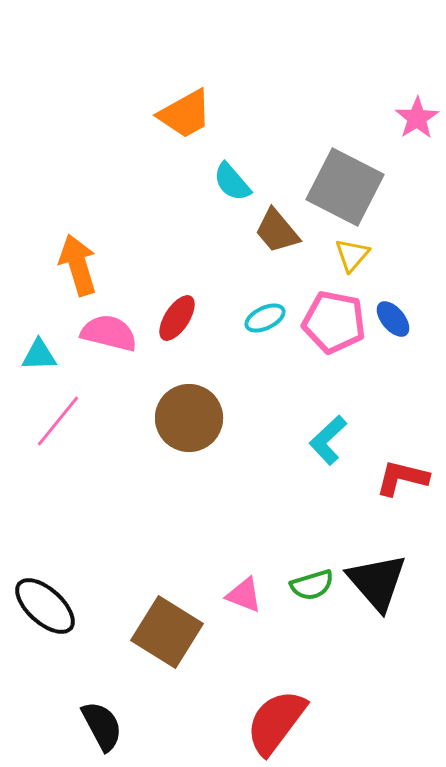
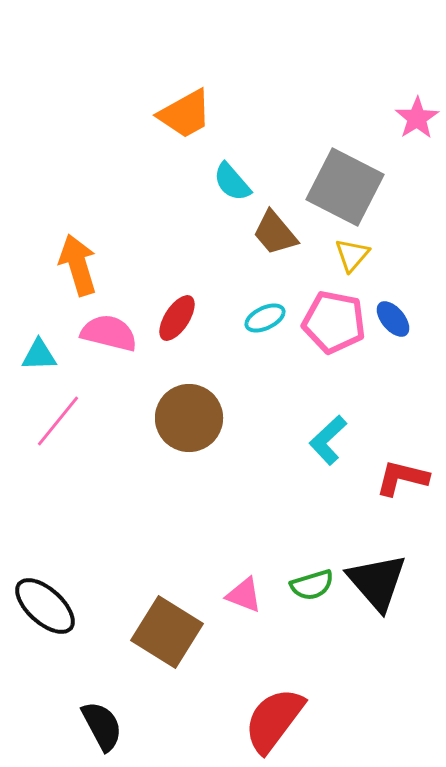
brown trapezoid: moved 2 px left, 2 px down
red semicircle: moved 2 px left, 2 px up
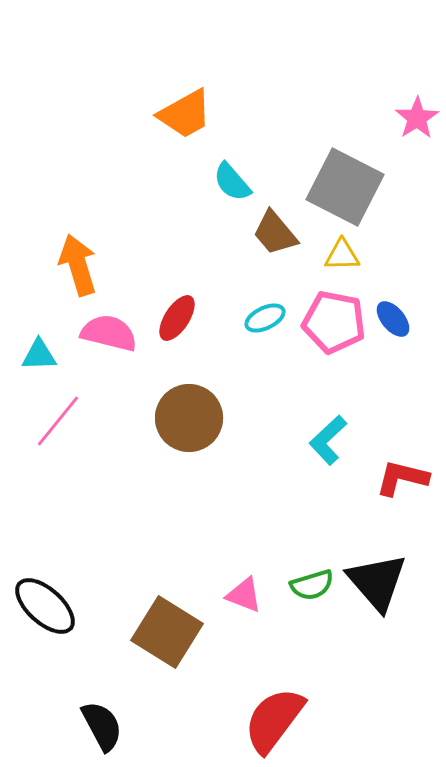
yellow triangle: moved 10 px left; rotated 48 degrees clockwise
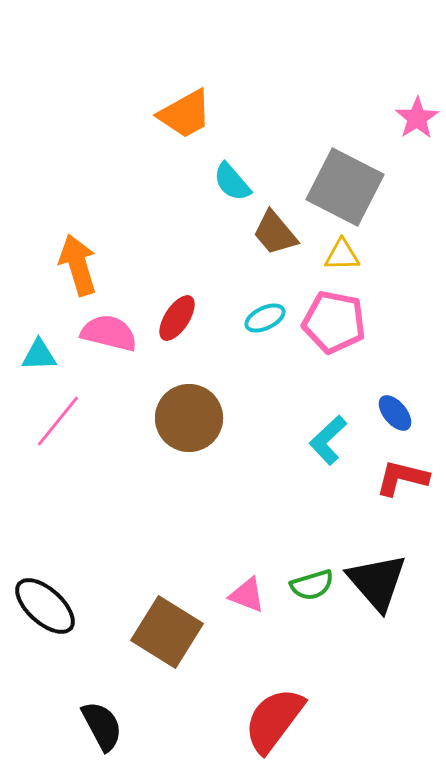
blue ellipse: moved 2 px right, 94 px down
pink triangle: moved 3 px right
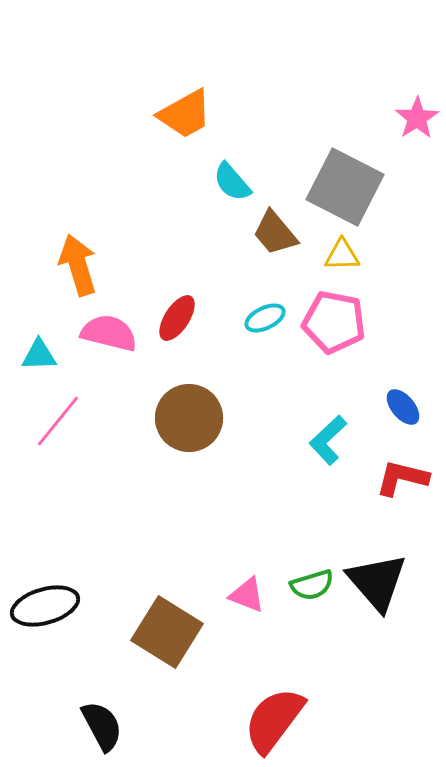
blue ellipse: moved 8 px right, 6 px up
black ellipse: rotated 58 degrees counterclockwise
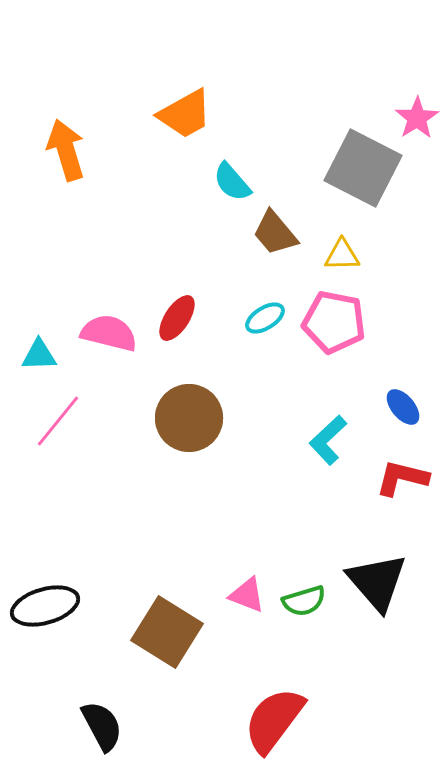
gray square: moved 18 px right, 19 px up
orange arrow: moved 12 px left, 115 px up
cyan ellipse: rotated 6 degrees counterclockwise
green semicircle: moved 8 px left, 16 px down
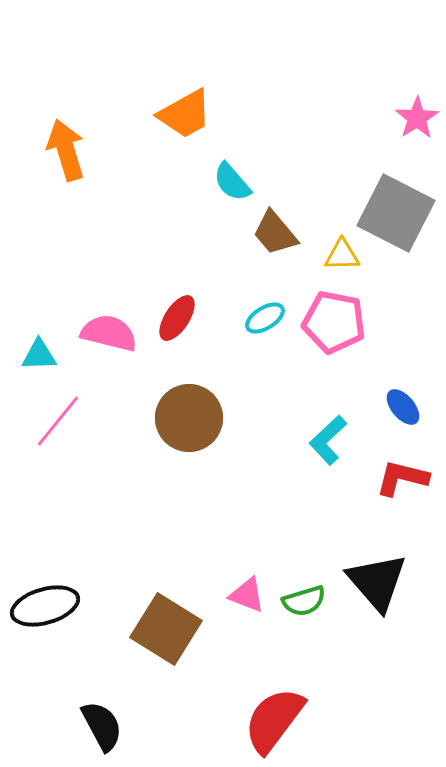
gray square: moved 33 px right, 45 px down
brown square: moved 1 px left, 3 px up
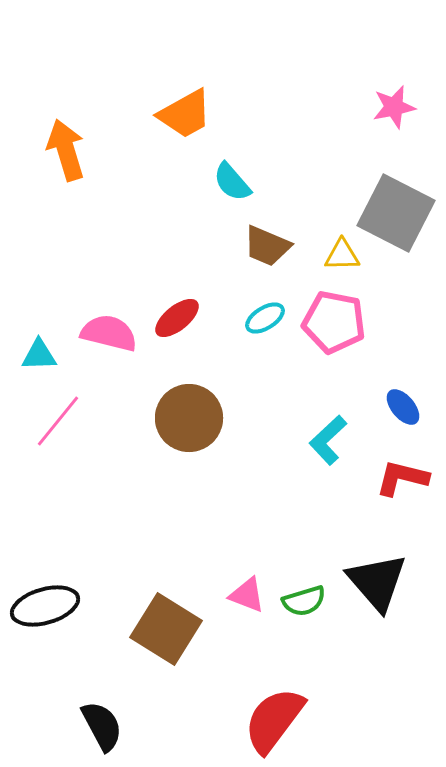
pink star: moved 23 px left, 11 px up; rotated 21 degrees clockwise
brown trapezoid: moved 8 px left, 13 px down; rotated 27 degrees counterclockwise
red ellipse: rotated 18 degrees clockwise
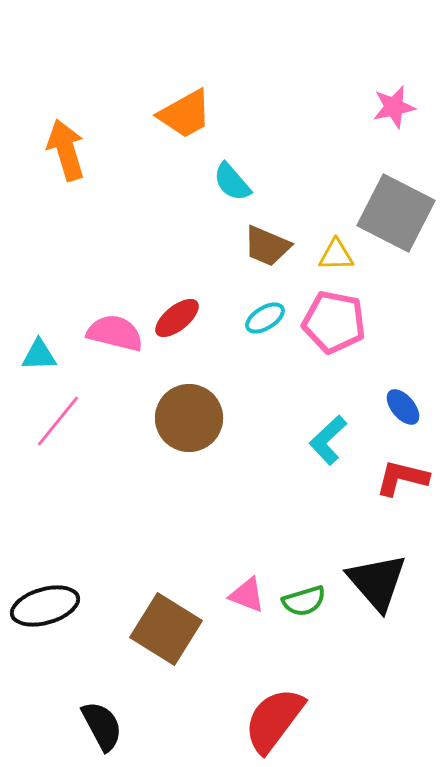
yellow triangle: moved 6 px left
pink semicircle: moved 6 px right
